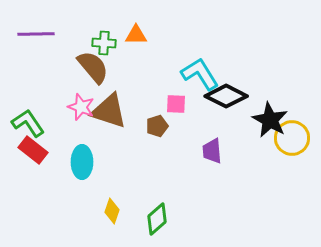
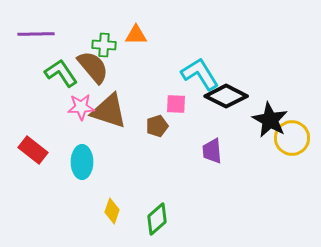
green cross: moved 2 px down
pink star: rotated 24 degrees counterclockwise
green L-shape: moved 33 px right, 50 px up
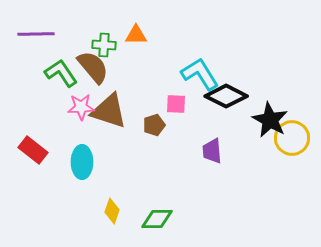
brown pentagon: moved 3 px left, 1 px up
green diamond: rotated 40 degrees clockwise
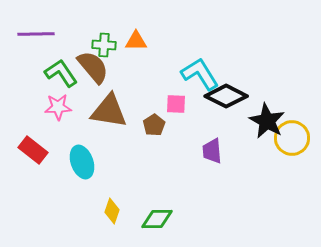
orange triangle: moved 6 px down
pink star: moved 23 px left
brown triangle: rotated 9 degrees counterclockwise
black star: moved 3 px left, 1 px down
brown pentagon: rotated 15 degrees counterclockwise
cyan ellipse: rotated 20 degrees counterclockwise
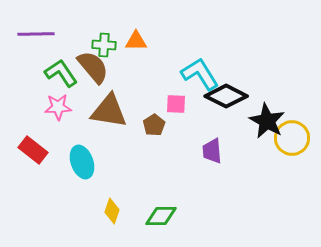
green diamond: moved 4 px right, 3 px up
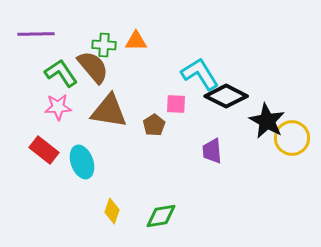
red rectangle: moved 11 px right
green diamond: rotated 8 degrees counterclockwise
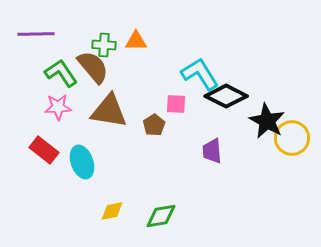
yellow diamond: rotated 60 degrees clockwise
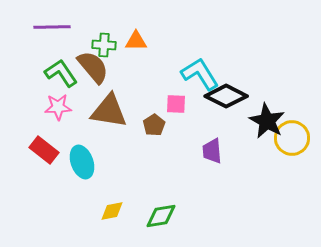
purple line: moved 16 px right, 7 px up
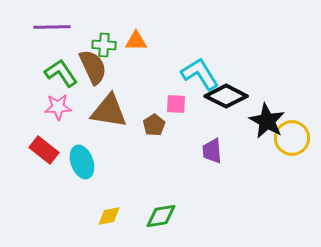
brown semicircle: rotated 15 degrees clockwise
yellow diamond: moved 3 px left, 5 px down
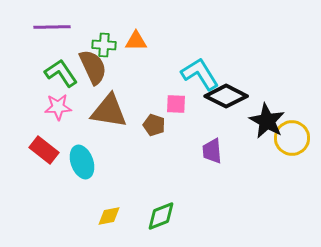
brown pentagon: rotated 20 degrees counterclockwise
green diamond: rotated 12 degrees counterclockwise
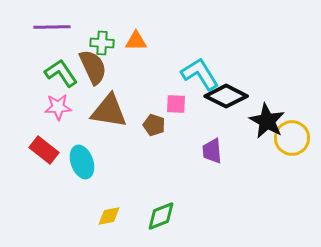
green cross: moved 2 px left, 2 px up
